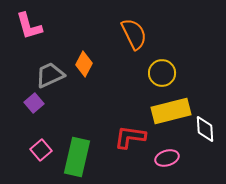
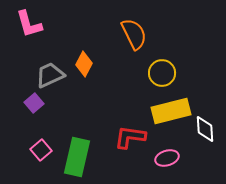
pink L-shape: moved 2 px up
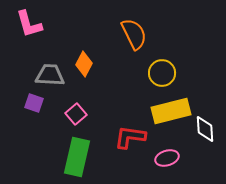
gray trapezoid: rotated 28 degrees clockwise
purple square: rotated 30 degrees counterclockwise
pink square: moved 35 px right, 36 px up
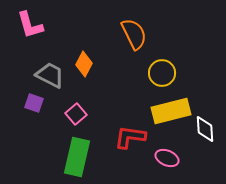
pink L-shape: moved 1 px right, 1 px down
gray trapezoid: rotated 24 degrees clockwise
pink ellipse: rotated 40 degrees clockwise
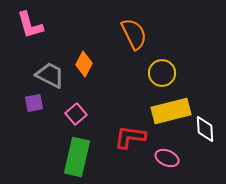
purple square: rotated 30 degrees counterclockwise
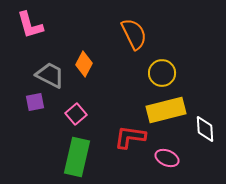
purple square: moved 1 px right, 1 px up
yellow rectangle: moved 5 px left, 1 px up
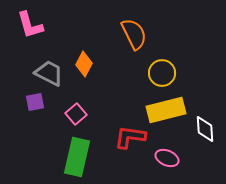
gray trapezoid: moved 1 px left, 2 px up
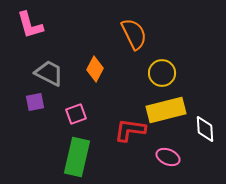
orange diamond: moved 11 px right, 5 px down
pink square: rotated 20 degrees clockwise
red L-shape: moved 7 px up
pink ellipse: moved 1 px right, 1 px up
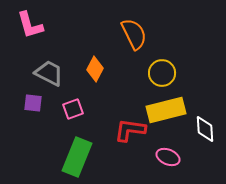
purple square: moved 2 px left, 1 px down; rotated 18 degrees clockwise
pink square: moved 3 px left, 5 px up
green rectangle: rotated 9 degrees clockwise
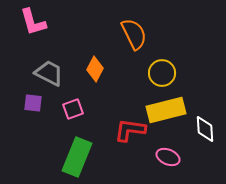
pink L-shape: moved 3 px right, 3 px up
